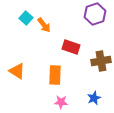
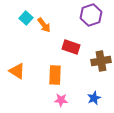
purple hexagon: moved 4 px left, 1 px down
pink star: moved 2 px up
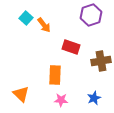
orange triangle: moved 4 px right, 23 px down; rotated 12 degrees clockwise
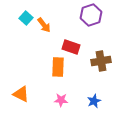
orange rectangle: moved 3 px right, 8 px up
orange triangle: rotated 18 degrees counterclockwise
blue star: moved 3 px down
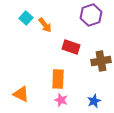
orange arrow: moved 1 px right
orange rectangle: moved 12 px down
pink star: rotated 16 degrees clockwise
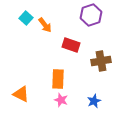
red rectangle: moved 2 px up
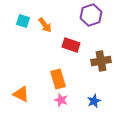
cyan square: moved 3 px left, 3 px down; rotated 24 degrees counterclockwise
orange rectangle: rotated 18 degrees counterclockwise
